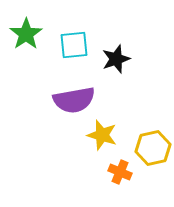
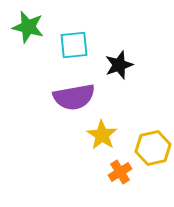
green star: moved 2 px right, 7 px up; rotated 24 degrees counterclockwise
black star: moved 3 px right, 6 px down
purple semicircle: moved 3 px up
yellow star: rotated 16 degrees clockwise
orange cross: rotated 35 degrees clockwise
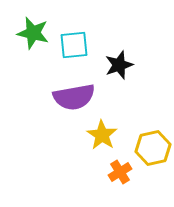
green star: moved 5 px right, 6 px down
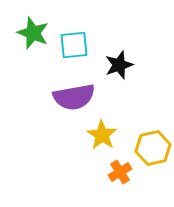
green star: rotated 8 degrees clockwise
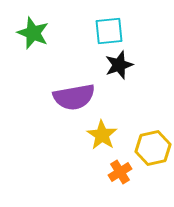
cyan square: moved 35 px right, 14 px up
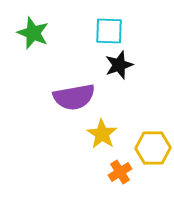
cyan square: rotated 8 degrees clockwise
yellow star: moved 1 px up
yellow hexagon: rotated 12 degrees clockwise
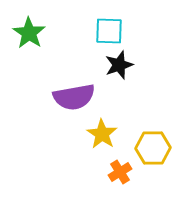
green star: moved 4 px left; rotated 12 degrees clockwise
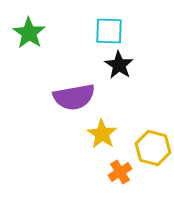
black star: rotated 20 degrees counterclockwise
yellow hexagon: rotated 16 degrees clockwise
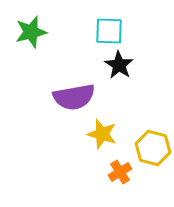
green star: moved 2 px right, 1 px up; rotated 24 degrees clockwise
yellow star: rotated 16 degrees counterclockwise
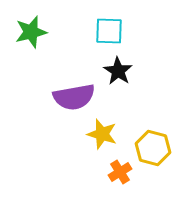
black star: moved 1 px left, 6 px down
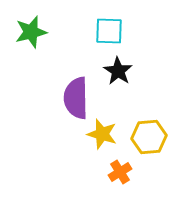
purple semicircle: moved 2 px right, 1 px down; rotated 99 degrees clockwise
yellow hexagon: moved 4 px left, 11 px up; rotated 20 degrees counterclockwise
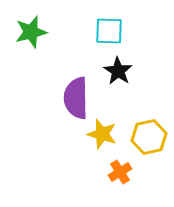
yellow hexagon: rotated 8 degrees counterclockwise
